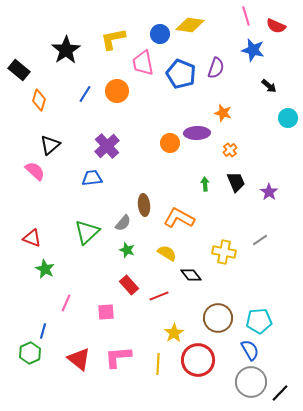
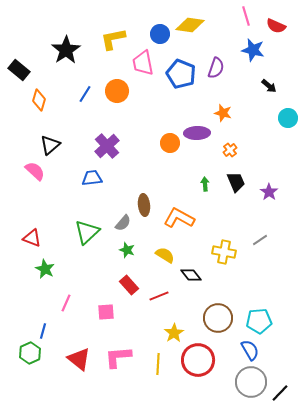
yellow semicircle at (167, 253): moved 2 px left, 2 px down
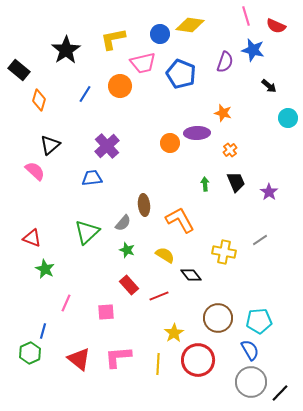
pink trapezoid at (143, 63): rotated 92 degrees counterclockwise
purple semicircle at (216, 68): moved 9 px right, 6 px up
orange circle at (117, 91): moved 3 px right, 5 px up
orange L-shape at (179, 218): moved 1 px right, 2 px down; rotated 32 degrees clockwise
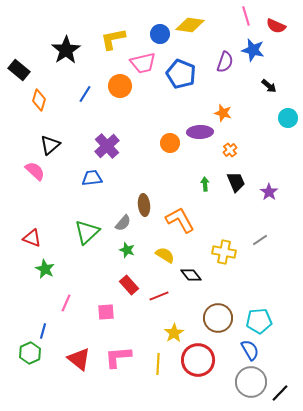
purple ellipse at (197, 133): moved 3 px right, 1 px up
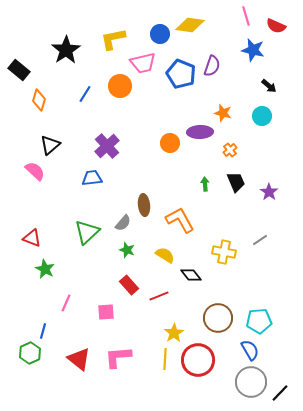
purple semicircle at (225, 62): moved 13 px left, 4 px down
cyan circle at (288, 118): moved 26 px left, 2 px up
yellow line at (158, 364): moved 7 px right, 5 px up
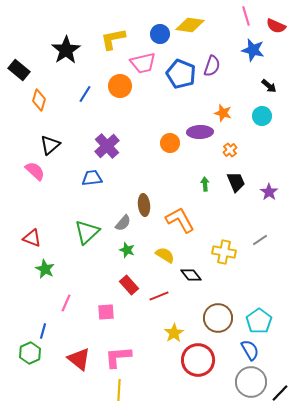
cyan pentagon at (259, 321): rotated 30 degrees counterclockwise
yellow line at (165, 359): moved 46 px left, 31 px down
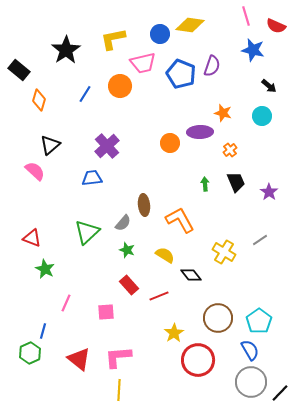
yellow cross at (224, 252): rotated 20 degrees clockwise
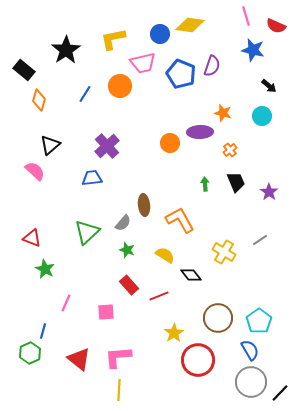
black rectangle at (19, 70): moved 5 px right
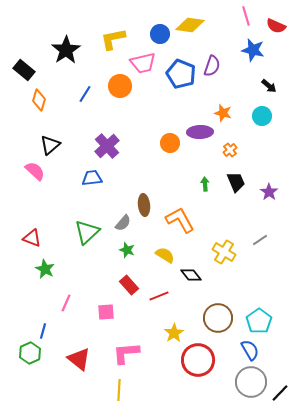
pink L-shape at (118, 357): moved 8 px right, 4 px up
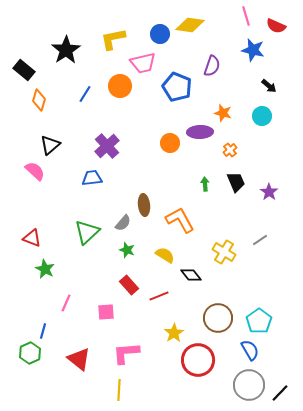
blue pentagon at (181, 74): moved 4 px left, 13 px down
gray circle at (251, 382): moved 2 px left, 3 px down
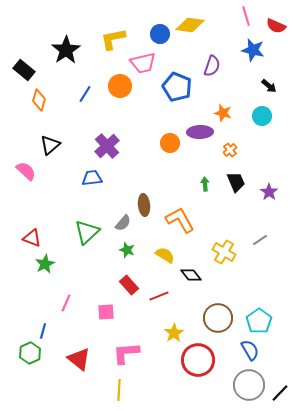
pink semicircle at (35, 171): moved 9 px left
green star at (45, 269): moved 5 px up; rotated 18 degrees clockwise
